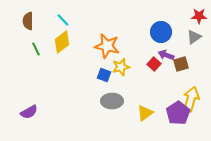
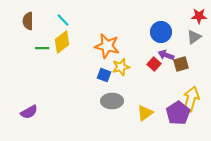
green line: moved 6 px right, 1 px up; rotated 64 degrees counterclockwise
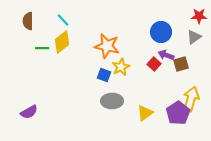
yellow star: rotated 12 degrees counterclockwise
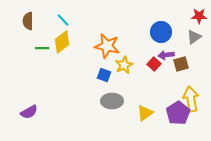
purple arrow: rotated 28 degrees counterclockwise
yellow star: moved 3 px right, 2 px up
yellow arrow: rotated 25 degrees counterclockwise
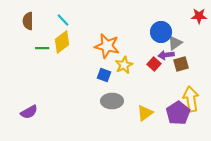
gray triangle: moved 19 px left, 6 px down
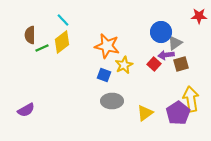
brown semicircle: moved 2 px right, 14 px down
green line: rotated 24 degrees counterclockwise
purple semicircle: moved 3 px left, 2 px up
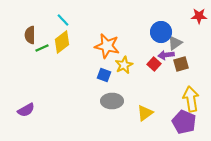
purple pentagon: moved 6 px right, 9 px down; rotated 15 degrees counterclockwise
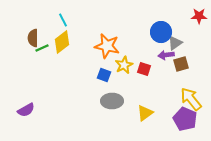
cyan line: rotated 16 degrees clockwise
brown semicircle: moved 3 px right, 3 px down
red square: moved 10 px left, 5 px down; rotated 24 degrees counterclockwise
yellow arrow: rotated 30 degrees counterclockwise
purple pentagon: moved 1 px right, 3 px up
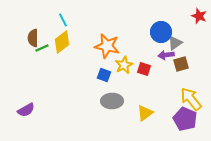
red star: rotated 21 degrees clockwise
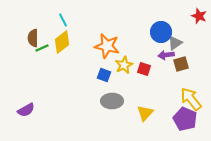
yellow triangle: rotated 12 degrees counterclockwise
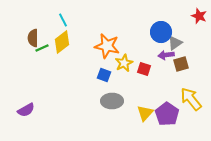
yellow star: moved 2 px up
purple pentagon: moved 18 px left, 5 px up; rotated 10 degrees clockwise
